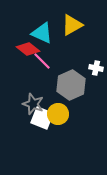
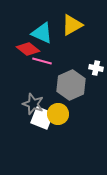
pink line: rotated 30 degrees counterclockwise
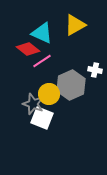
yellow triangle: moved 3 px right
pink line: rotated 48 degrees counterclockwise
white cross: moved 1 px left, 2 px down
yellow circle: moved 9 px left, 20 px up
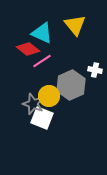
yellow triangle: rotated 40 degrees counterclockwise
yellow circle: moved 2 px down
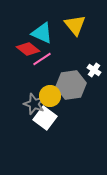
pink line: moved 2 px up
white cross: moved 1 px left; rotated 24 degrees clockwise
gray hexagon: rotated 16 degrees clockwise
yellow circle: moved 1 px right
gray star: moved 1 px right
white square: moved 3 px right; rotated 15 degrees clockwise
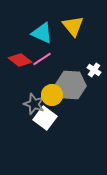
yellow triangle: moved 2 px left, 1 px down
red diamond: moved 8 px left, 11 px down
gray hexagon: rotated 12 degrees clockwise
yellow circle: moved 2 px right, 1 px up
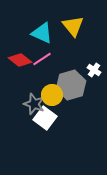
gray hexagon: rotated 20 degrees counterclockwise
